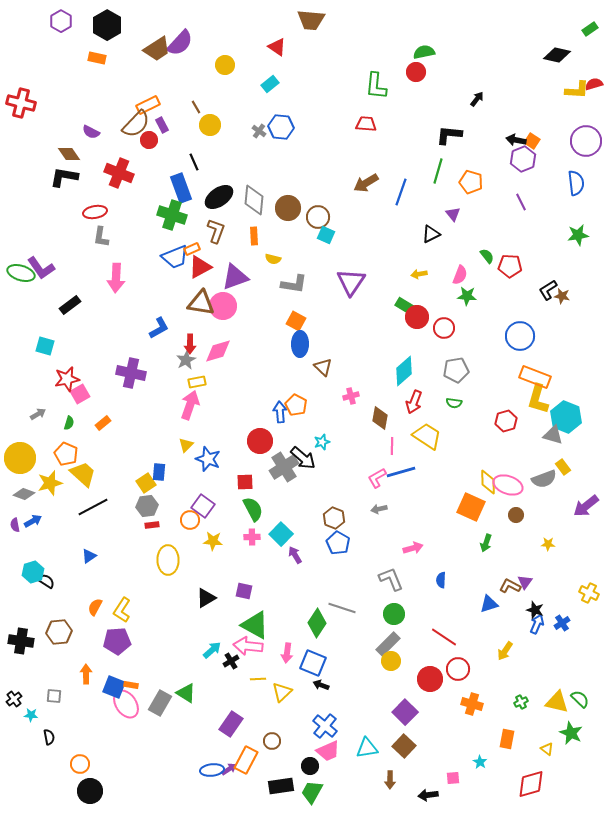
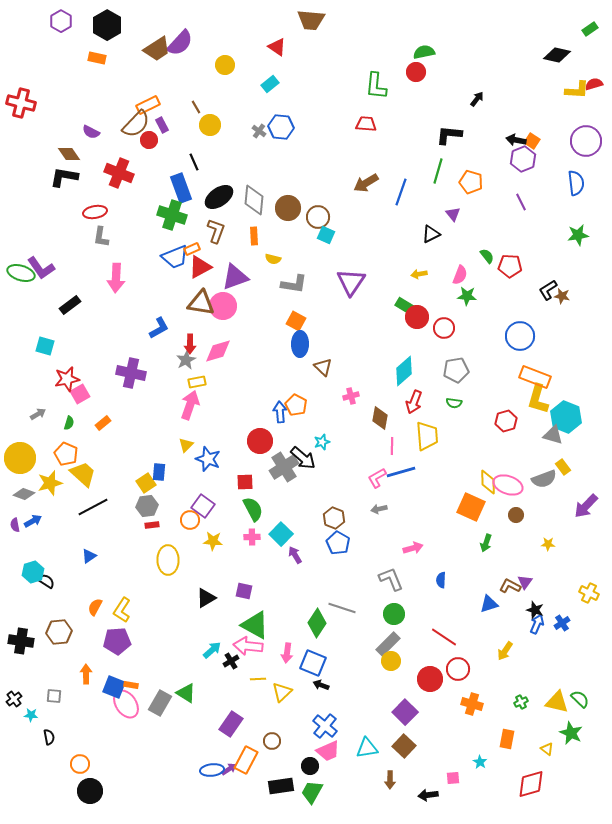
yellow trapezoid at (427, 436): rotated 52 degrees clockwise
purple arrow at (586, 506): rotated 8 degrees counterclockwise
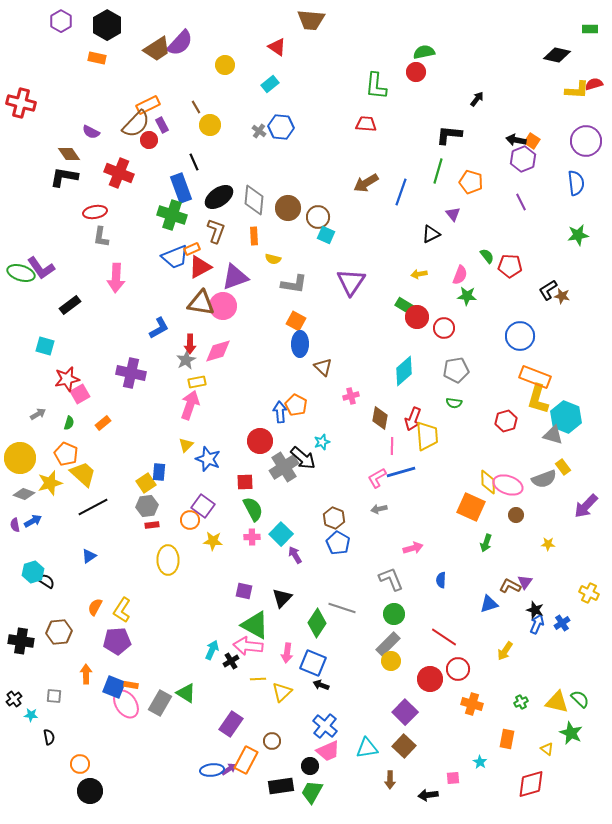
green rectangle at (590, 29): rotated 35 degrees clockwise
red arrow at (414, 402): moved 1 px left, 17 px down
black triangle at (206, 598): moved 76 px right; rotated 15 degrees counterclockwise
cyan arrow at (212, 650): rotated 24 degrees counterclockwise
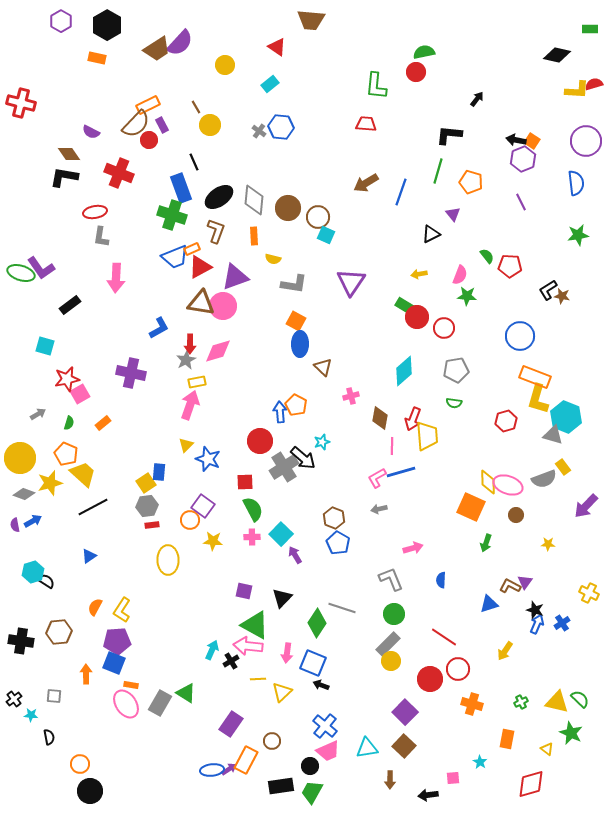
blue square at (114, 687): moved 24 px up
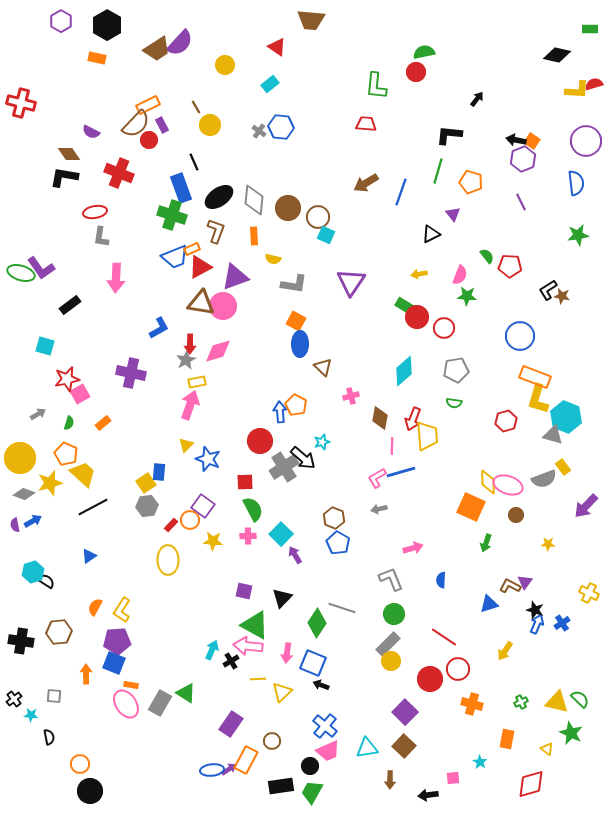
red rectangle at (152, 525): moved 19 px right; rotated 40 degrees counterclockwise
pink cross at (252, 537): moved 4 px left, 1 px up
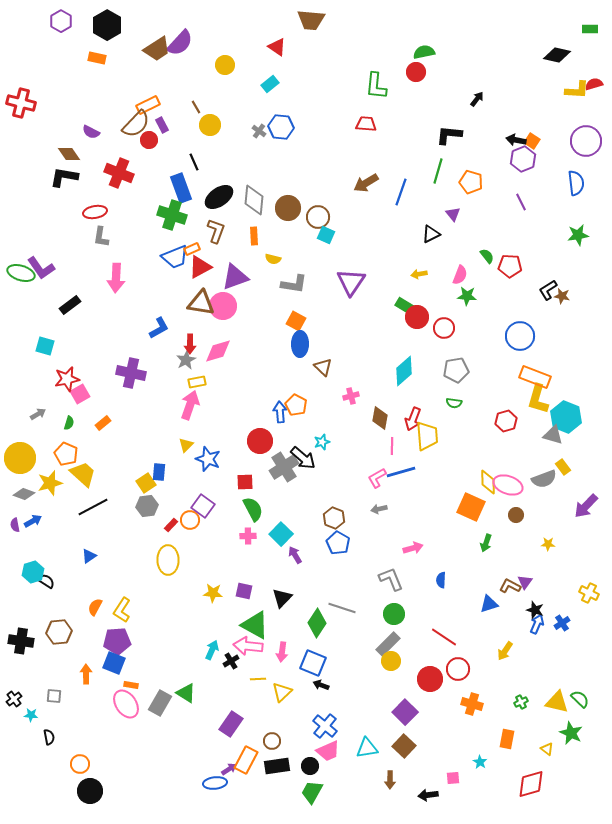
yellow star at (213, 541): moved 52 px down
pink arrow at (287, 653): moved 5 px left, 1 px up
blue ellipse at (212, 770): moved 3 px right, 13 px down
black rectangle at (281, 786): moved 4 px left, 20 px up
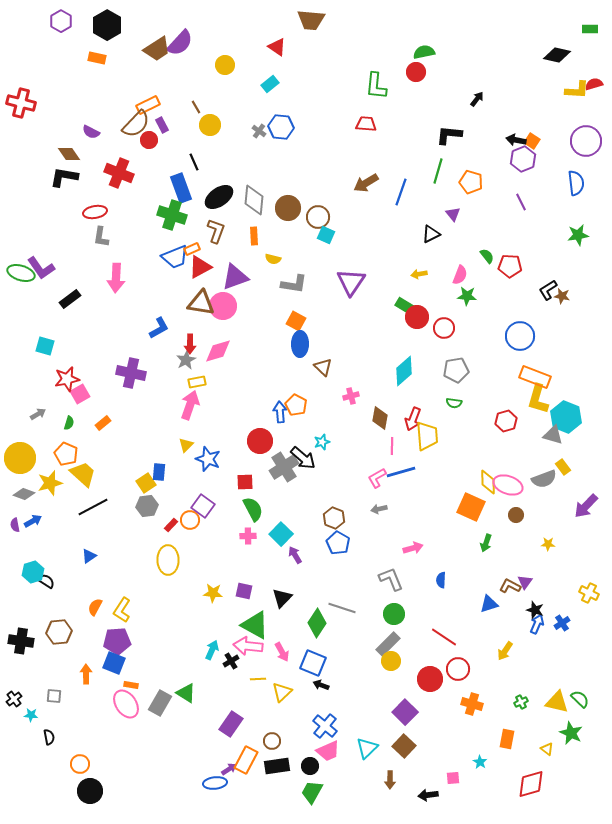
black rectangle at (70, 305): moved 6 px up
pink arrow at (282, 652): rotated 36 degrees counterclockwise
cyan triangle at (367, 748): rotated 35 degrees counterclockwise
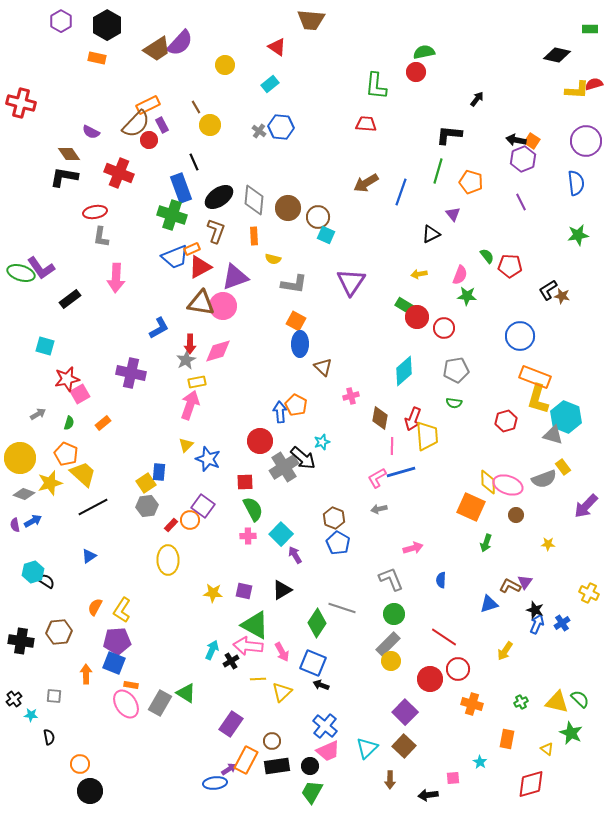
black triangle at (282, 598): moved 8 px up; rotated 15 degrees clockwise
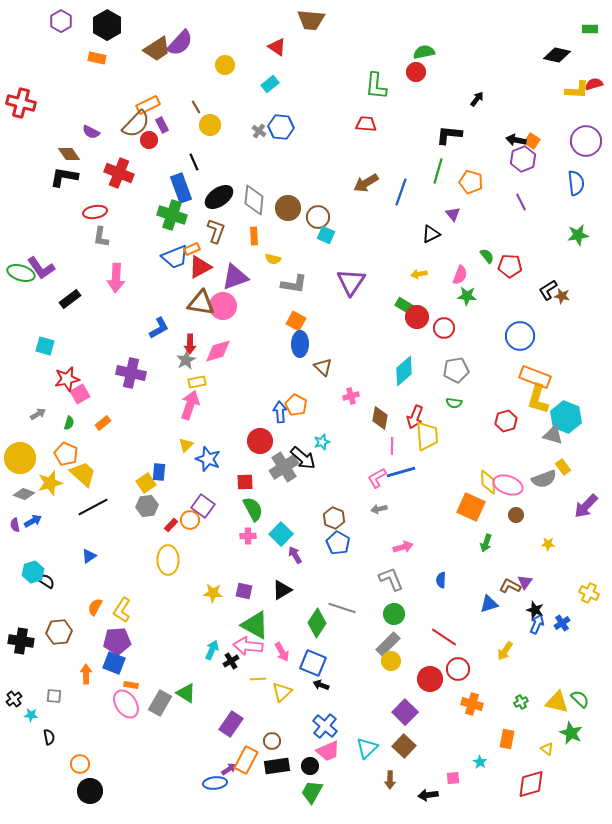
red arrow at (413, 419): moved 2 px right, 2 px up
pink arrow at (413, 548): moved 10 px left, 1 px up
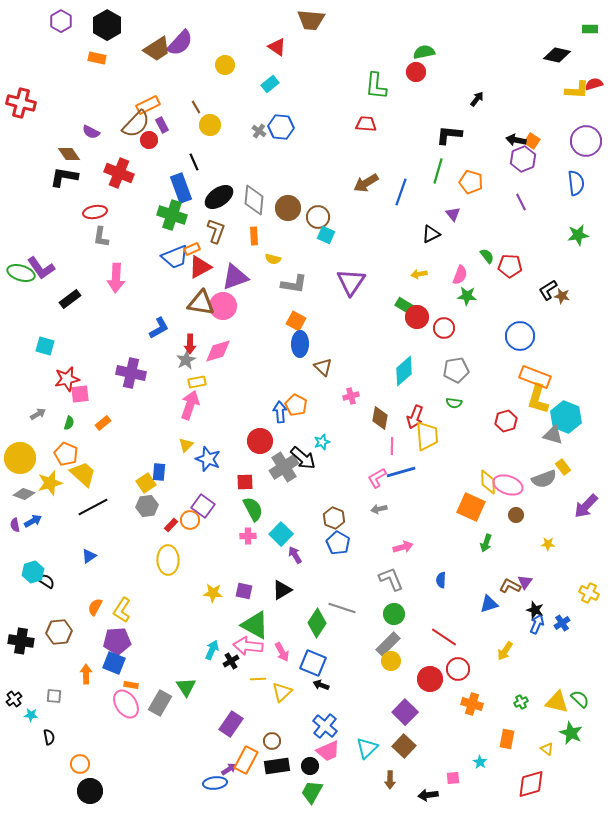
pink square at (80, 394): rotated 24 degrees clockwise
green triangle at (186, 693): moved 6 px up; rotated 25 degrees clockwise
